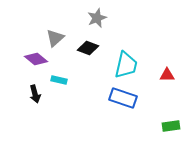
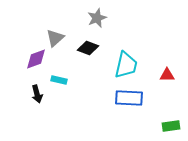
purple diamond: rotated 60 degrees counterclockwise
black arrow: moved 2 px right
blue rectangle: moved 6 px right; rotated 16 degrees counterclockwise
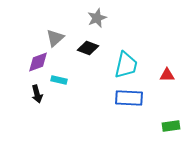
purple diamond: moved 2 px right, 3 px down
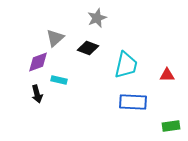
blue rectangle: moved 4 px right, 4 px down
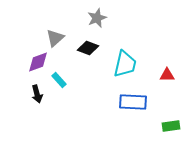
cyan trapezoid: moved 1 px left, 1 px up
cyan rectangle: rotated 35 degrees clockwise
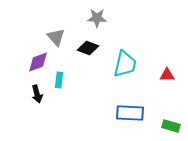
gray star: rotated 24 degrees clockwise
gray triangle: moved 1 px right, 1 px up; rotated 30 degrees counterclockwise
cyan rectangle: rotated 49 degrees clockwise
blue rectangle: moved 3 px left, 11 px down
green rectangle: rotated 24 degrees clockwise
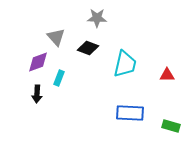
cyan rectangle: moved 2 px up; rotated 14 degrees clockwise
black arrow: rotated 18 degrees clockwise
